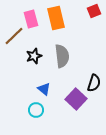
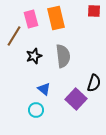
red square: rotated 24 degrees clockwise
brown line: rotated 15 degrees counterclockwise
gray semicircle: moved 1 px right
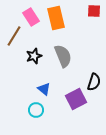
pink rectangle: moved 2 px up; rotated 18 degrees counterclockwise
gray semicircle: rotated 15 degrees counterclockwise
black semicircle: moved 1 px up
purple square: rotated 20 degrees clockwise
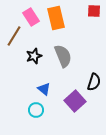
purple square: moved 1 px left, 2 px down; rotated 15 degrees counterclockwise
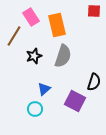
orange rectangle: moved 1 px right, 7 px down
gray semicircle: rotated 40 degrees clockwise
blue triangle: rotated 40 degrees clockwise
purple square: rotated 20 degrees counterclockwise
cyan circle: moved 1 px left, 1 px up
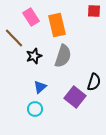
brown line: moved 2 px down; rotated 75 degrees counterclockwise
blue triangle: moved 4 px left, 2 px up
purple square: moved 4 px up; rotated 10 degrees clockwise
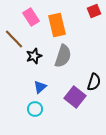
red square: rotated 24 degrees counterclockwise
brown line: moved 1 px down
